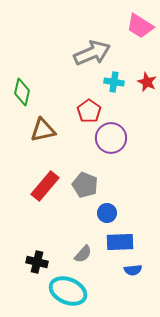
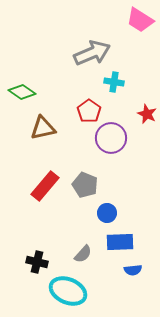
pink trapezoid: moved 6 px up
red star: moved 32 px down
green diamond: rotated 68 degrees counterclockwise
brown triangle: moved 2 px up
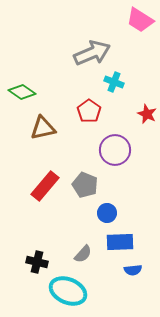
cyan cross: rotated 12 degrees clockwise
purple circle: moved 4 px right, 12 px down
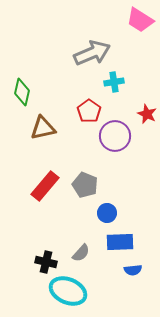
cyan cross: rotated 30 degrees counterclockwise
green diamond: rotated 68 degrees clockwise
purple circle: moved 14 px up
gray semicircle: moved 2 px left, 1 px up
black cross: moved 9 px right
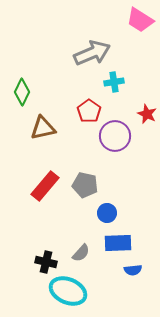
green diamond: rotated 12 degrees clockwise
gray pentagon: rotated 10 degrees counterclockwise
blue rectangle: moved 2 px left, 1 px down
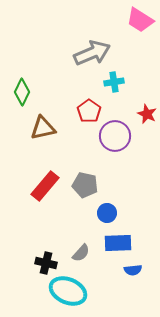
black cross: moved 1 px down
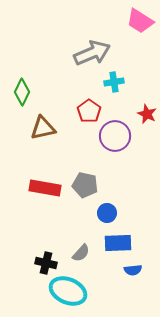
pink trapezoid: moved 1 px down
red rectangle: moved 2 px down; rotated 60 degrees clockwise
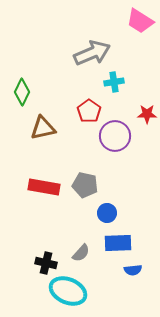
red star: rotated 24 degrees counterclockwise
red rectangle: moved 1 px left, 1 px up
